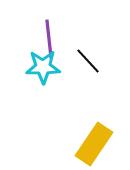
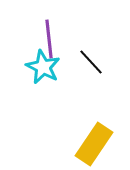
black line: moved 3 px right, 1 px down
cyan star: rotated 28 degrees clockwise
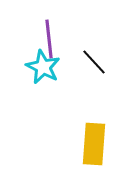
black line: moved 3 px right
yellow rectangle: rotated 30 degrees counterclockwise
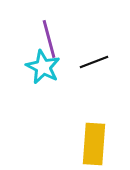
purple line: rotated 9 degrees counterclockwise
black line: rotated 68 degrees counterclockwise
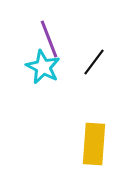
purple line: rotated 6 degrees counterclockwise
black line: rotated 32 degrees counterclockwise
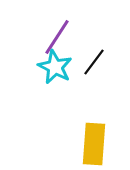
purple line: moved 8 px right, 2 px up; rotated 54 degrees clockwise
cyan star: moved 12 px right
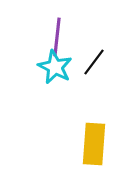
purple line: rotated 27 degrees counterclockwise
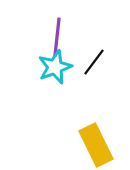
cyan star: rotated 24 degrees clockwise
yellow rectangle: moved 2 px right, 1 px down; rotated 30 degrees counterclockwise
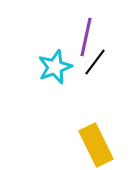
purple line: moved 29 px right; rotated 6 degrees clockwise
black line: moved 1 px right
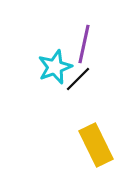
purple line: moved 2 px left, 7 px down
black line: moved 17 px left, 17 px down; rotated 8 degrees clockwise
